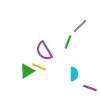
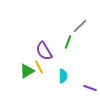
yellow line: rotated 40 degrees clockwise
cyan semicircle: moved 11 px left, 2 px down
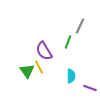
gray line: rotated 21 degrees counterclockwise
green triangle: rotated 35 degrees counterclockwise
cyan semicircle: moved 8 px right
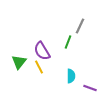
purple semicircle: moved 2 px left
green triangle: moved 8 px left, 9 px up; rotated 14 degrees clockwise
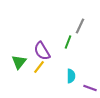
yellow line: rotated 64 degrees clockwise
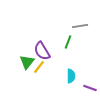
gray line: rotated 56 degrees clockwise
green triangle: moved 8 px right
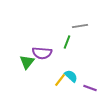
green line: moved 1 px left
purple semicircle: moved 2 px down; rotated 54 degrees counterclockwise
yellow line: moved 21 px right, 13 px down
cyan semicircle: rotated 48 degrees counterclockwise
